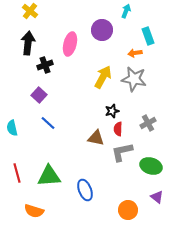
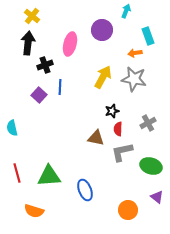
yellow cross: moved 2 px right, 5 px down
blue line: moved 12 px right, 36 px up; rotated 49 degrees clockwise
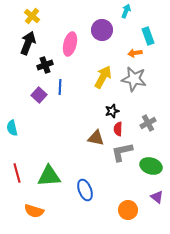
black arrow: rotated 15 degrees clockwise
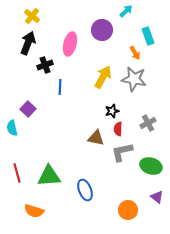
cyan arrow: rotated 24 degrees clockwise
orange arrow: rotated 112 degrees counterclockwise
purple square: moved 11 px left, 14 px down
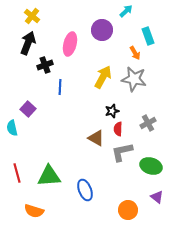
brown triangle: rotated 18 degrees clockwise
